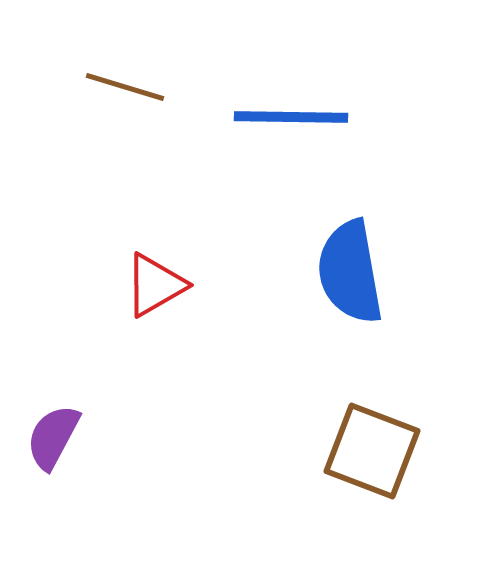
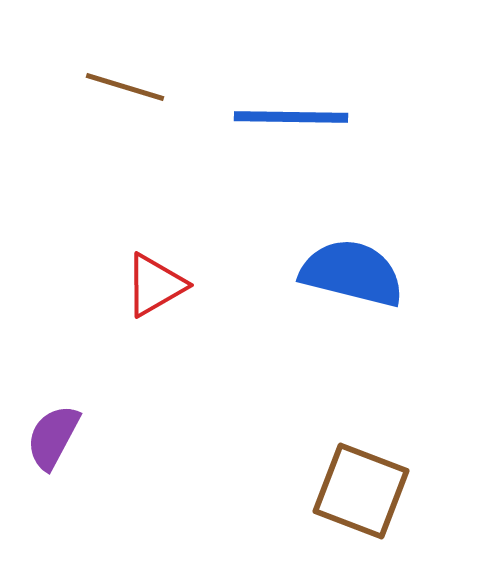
blue semicircle: moved 2 px right, 1 px down; rotated 114 degrees clockwise
brown square: moved 11 px left, 40 px down
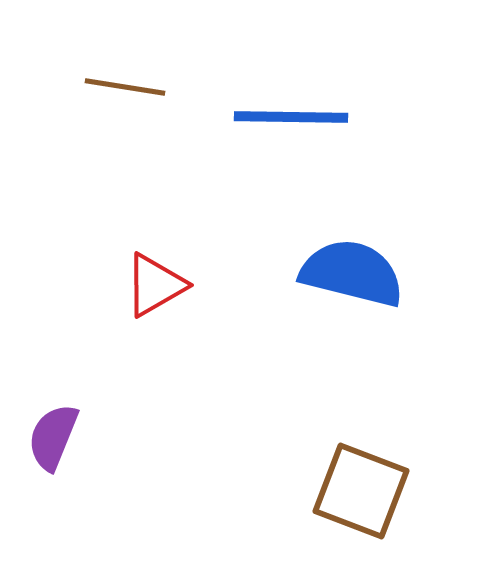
brown line: rotated 8 degrees counterclockwise
purple semicircle: rotated 6 degrees counterclockwise
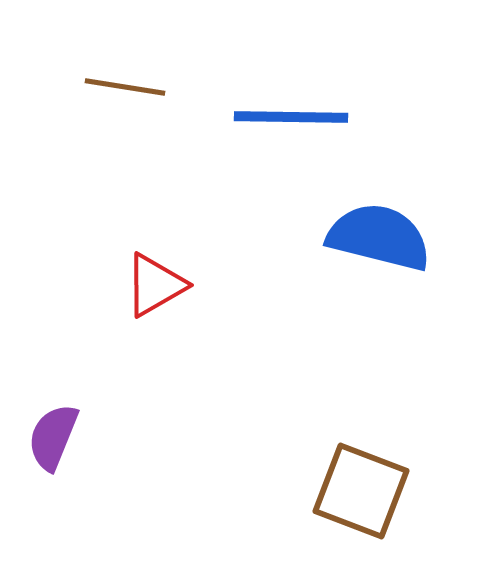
blue semicircle: moved 27 px right, 36 px up
